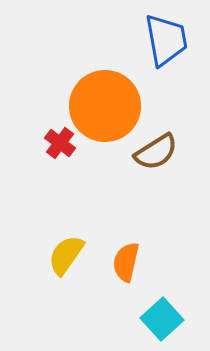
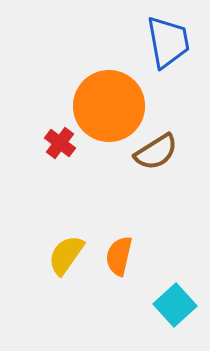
blue trapezoid: moved 2 px right, 2 px down
orange circle: moved 4 px right
orange semicircle: moved 7 px left, 6 px up
cyan square: moved 13 px right, 14 px up
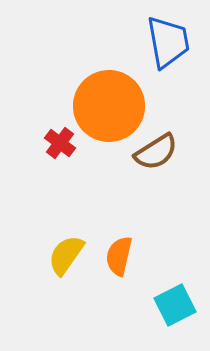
cyan square: rotated 15 degrees clockwise
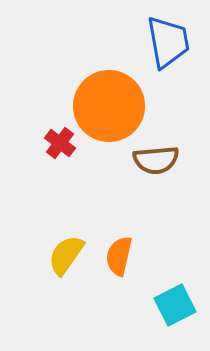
brown semicircle: moved 8 px down; rotated 27 degrees clockwise
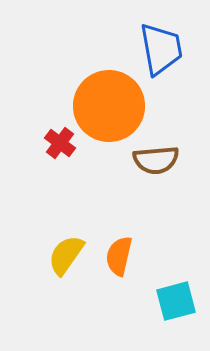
blue trapezoid: moved 7 px left, 7 px down
cyan square: moved 1 px right, 4 px up; rotated 12 degrees clockwise
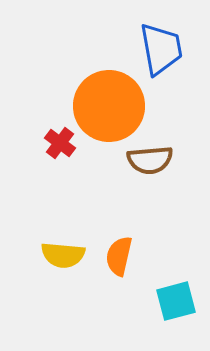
brown semicircle: moved 6 px left
yellow semicircle: moved 3 px left; rotated 120 degrees counterclockwise
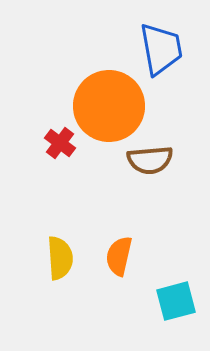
yellow semicircle: moved 3 px left, 3 px down; rotated 99 degrees counterclockwise
